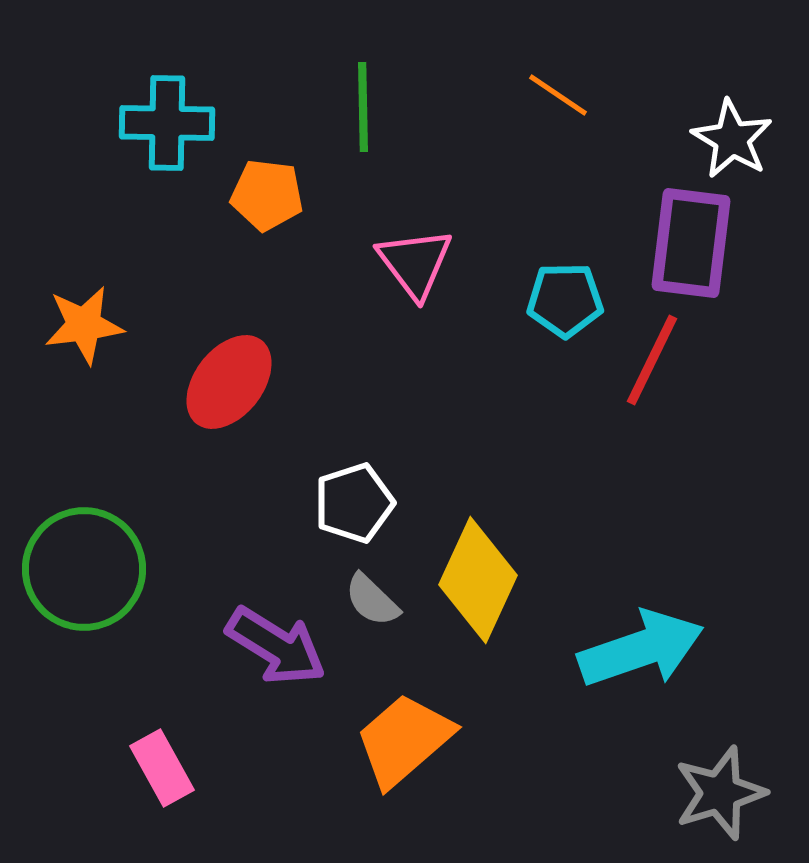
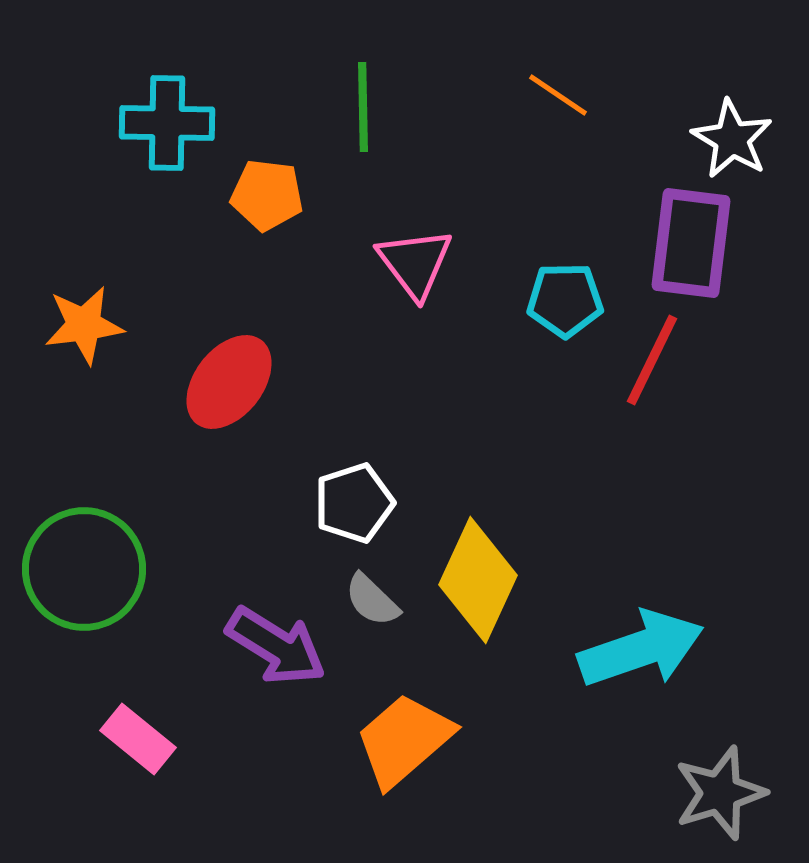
pink rectangle: moved 24 px left, 29 px up; rotated 22 degrees counterclockwise
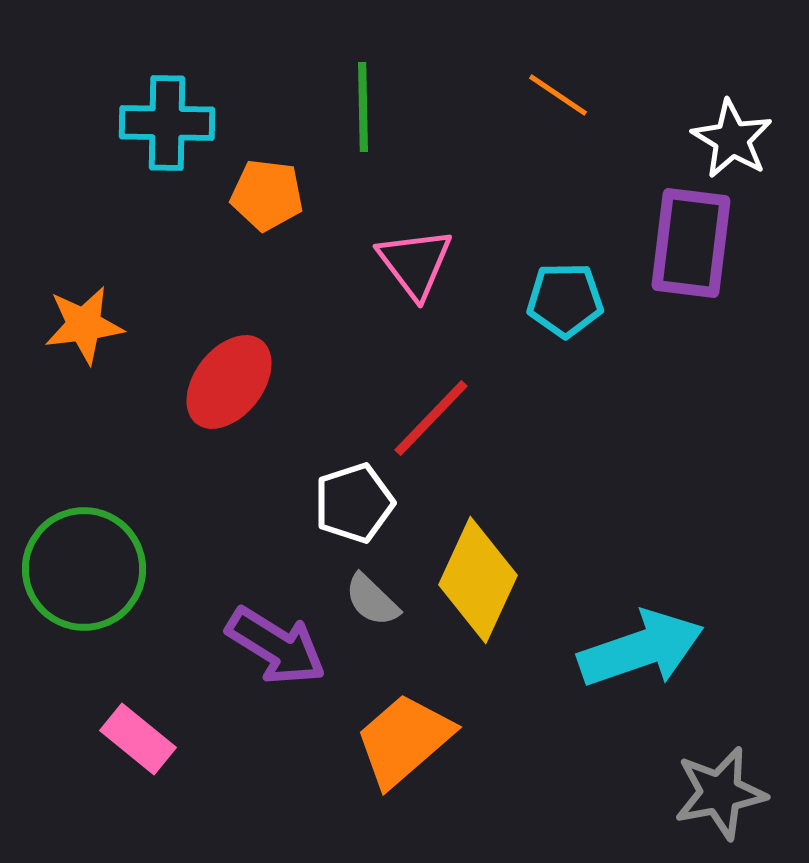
red line: moved 221 px left, 58 px down; rotated 18 degrees clockwise
gray star: rotated 6 degrees clockwise
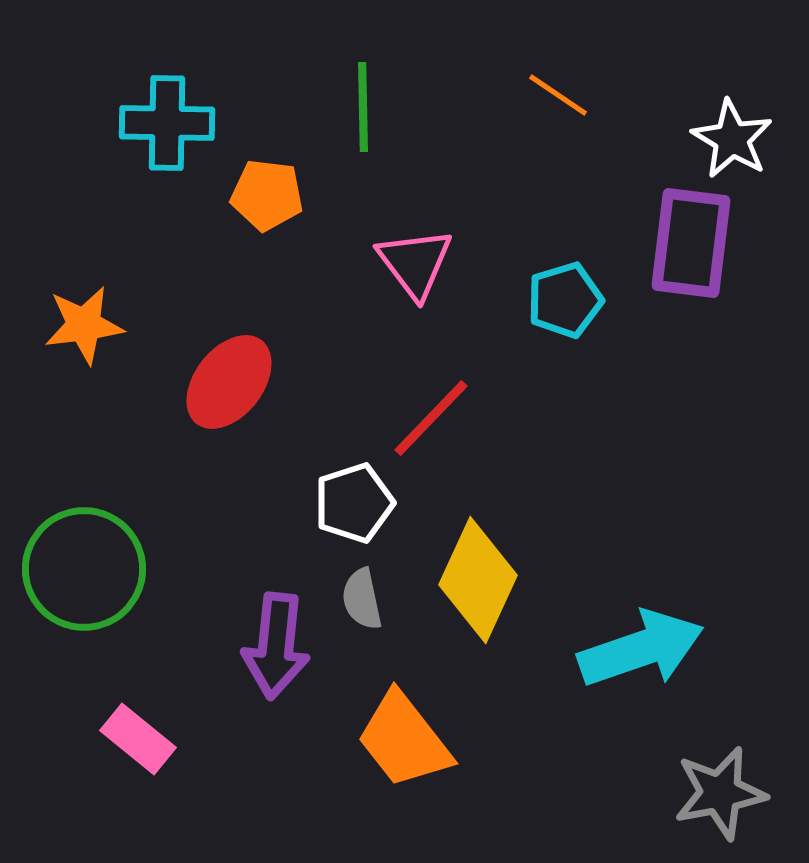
cyan pentagon: rotated 16 degrees counterclockwise
gray semicircle: moved 10 px left, 1 px up; rotated 34 degrees clockwise
purple arrow: rotated 64 degrees clockwise
orange trapezoid: rotated 87 degrees counterclockwise
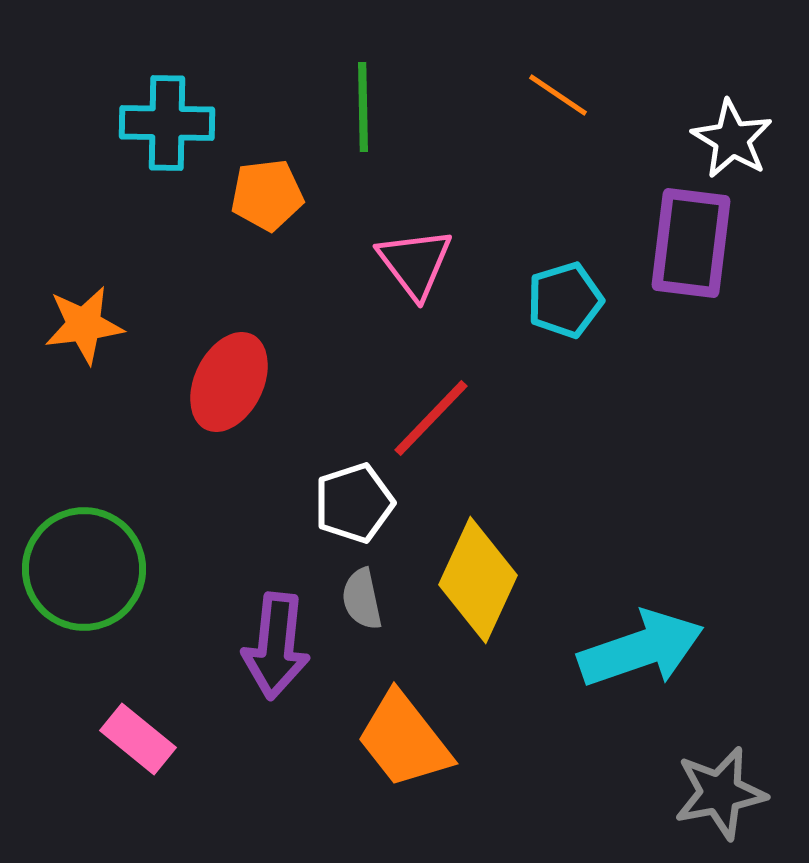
orange pentagon: rotated 14 degrees counterclockwise
red ellipse: rotated 12 degrees counterclockwise
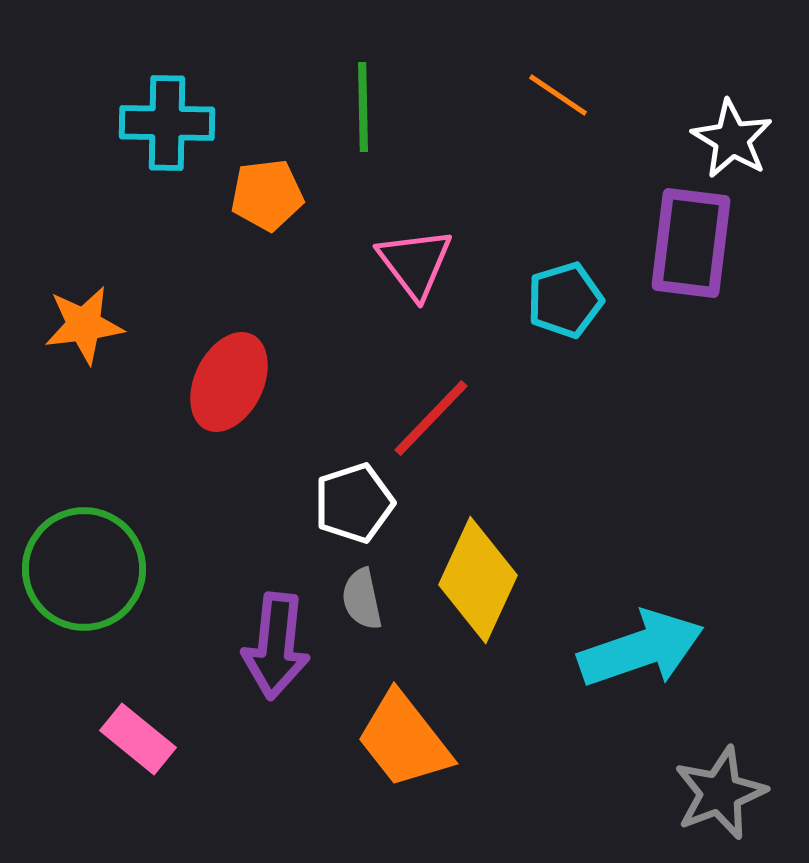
gray star: rotated 10 degrees counterclockwise
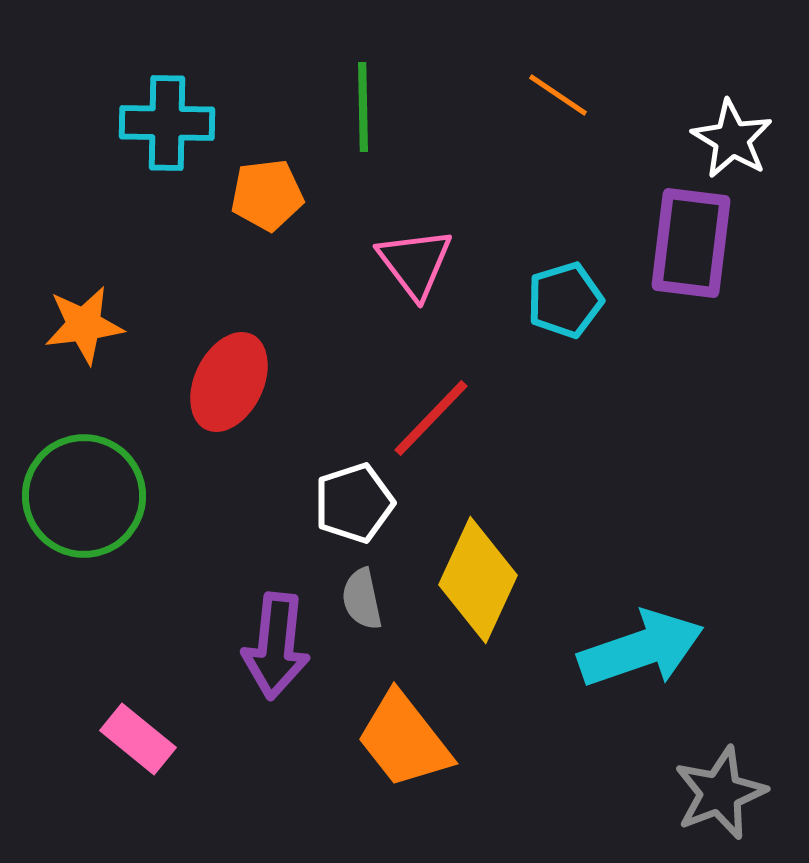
green circle: moved 73 px up
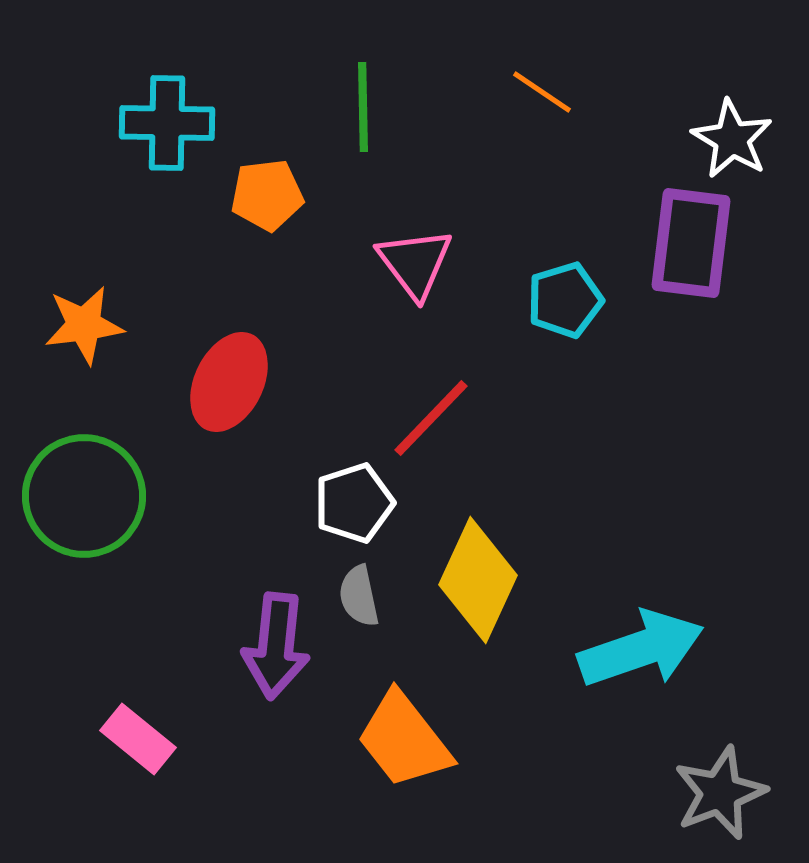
orange line: moved 16 px left, 3 px up
gray semicircle: moved 3 px left, 3 px up
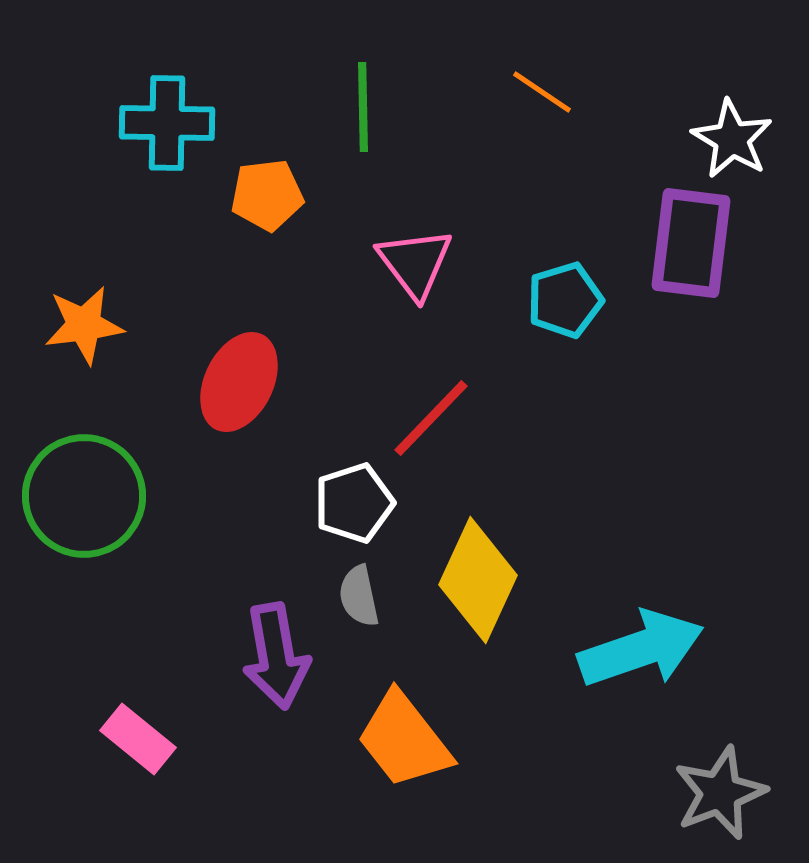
red ellipse: moved 10 px right
purple arrow: moved 10 px down; rotated 16 degrees counterclockwise
